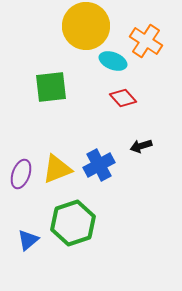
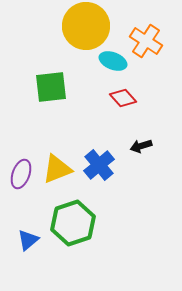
blue cross: rotated 12 degrees counterclockwise
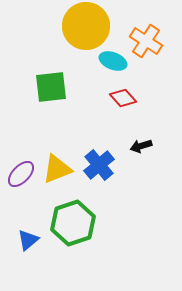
purple ellipse: rotated 24 degrees clockwise
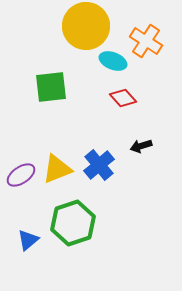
purple ellipse: moved 1 px down; rotated 12 degrees clockwise
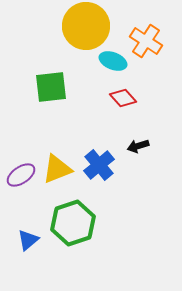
black arrow: moved 3 px left
